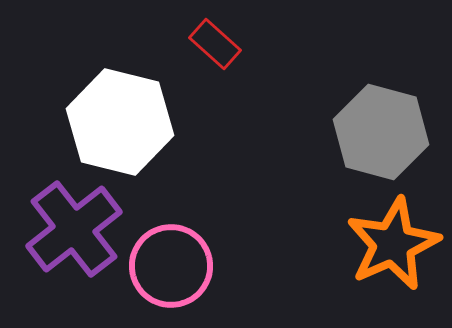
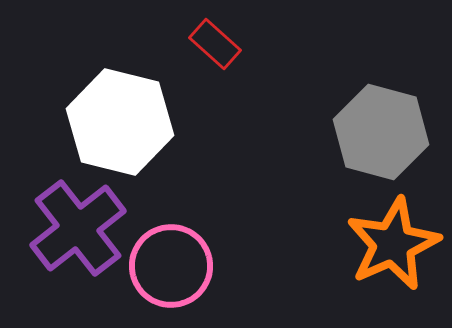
purple cross: moved 4 px right, 1 px up
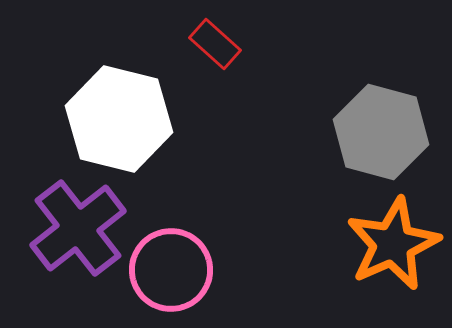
white hexagon: moved 1 px left, 3 px up
pink circle: moved 4 px down
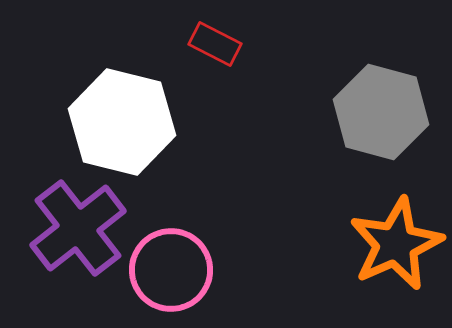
red rectangle: rotated 15 degrees counterclockwise
white hexagon: moved 3 px right, 3 px down
gray hexagon: moved 20 px up
orange star: moved 3 px right
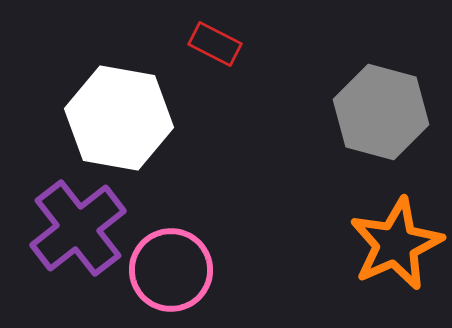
white hexagon: moved 3 px left, 4 px up; rotated 4 degrees counterclockwise
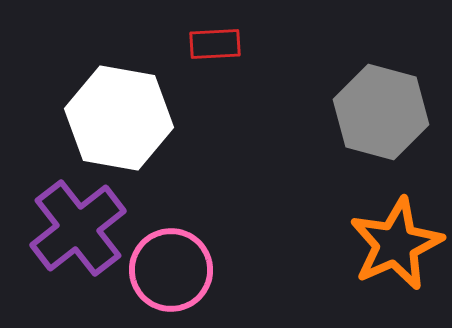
red rectangle: rotated 30 degrees counterclockwise
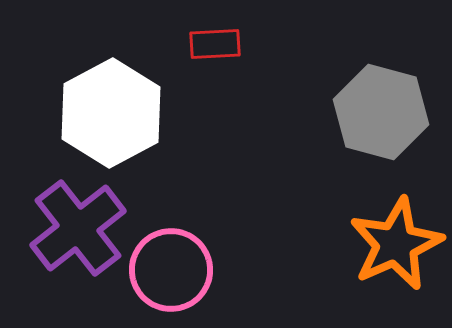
white hexagon: moved 8 px left, 5 px up; rotated 22 degrees clockwise
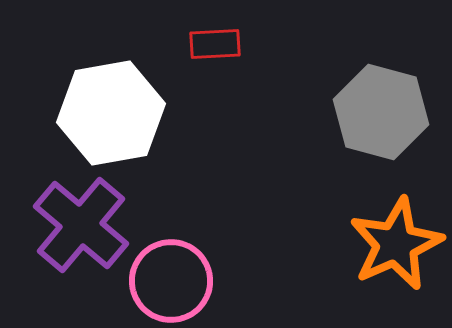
white hexagon: rotated 18 degrees clockwise
purple cross: moved 3 px right, 3 px up; rotated 12 degrees counterclockwise
pink circle: moved 11 px down
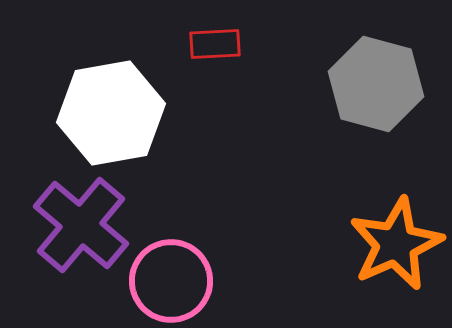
gray hexagon: moved 5 px left, 28 px up
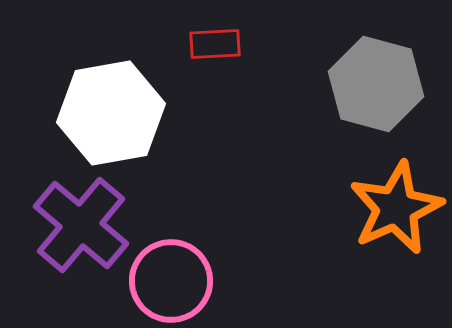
orange star: moved 36 px up
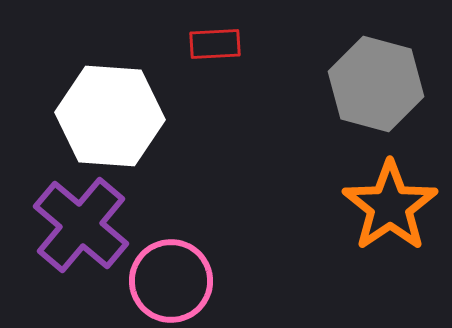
white hexagon: moved 1 px left, 3 px down; rotated 14 degrees clockwise
orange star: moved 6 px left, 2 px up; rotated 10 degrees counterclockwise
